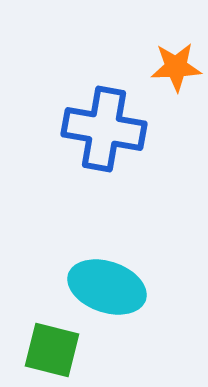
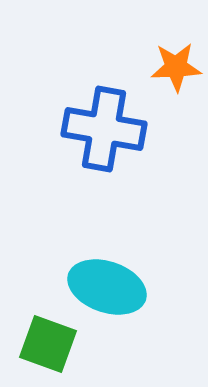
green square: moved 4 px left, 6 px up; rotated 6 degrees clockwise
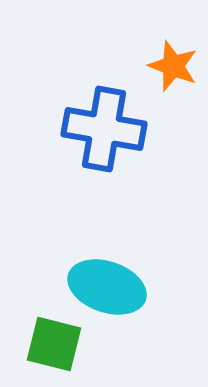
orange star: moved 3 px left, 1 px up; rotated 24 degrees clockwise
green square: moved 6 px right; rotated 6 degrees counterclockwise
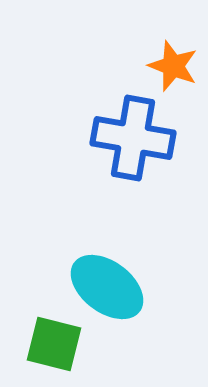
blue cross: moved 29 px right, 9 px down
cyan ellipse: rotated 18 degrees clockwise
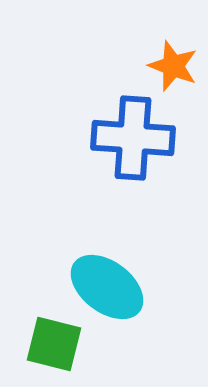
blue cross: rotated 6 degrees counterclockwise
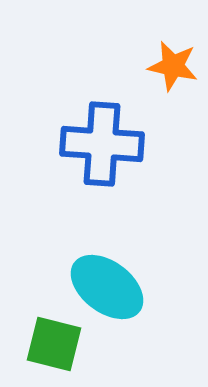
orange star: rotated 9 degrees counterclockwise
blue cross: moved 31 px left, 6 px down
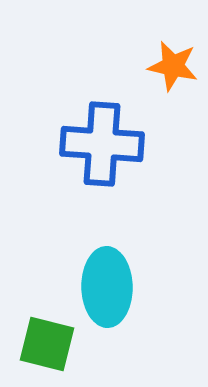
cyan ellipse: rotated 52 degrees clockwise
green square: moved 7 px left
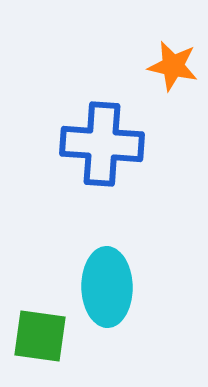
green square: moved 7 px left, 8 px up; rotated 6 degrees counterclockwise
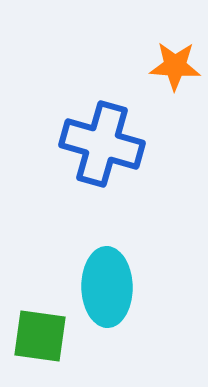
orange star: moved 2 px right; rotated 9 degrees counterclockwise
blue cross: rotated 12 degrees clockwise
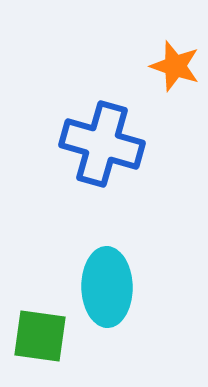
orange star: rotated 15 degrees clockwise
